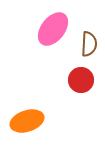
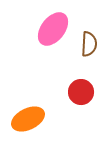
red circle: moved 12 px down
orange ellipse: moved 1 px right, 2 px up; rotated 8 degrees counterclockwise
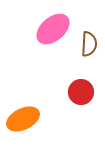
pink ellipse: rotated 12 degrees clockwise
orange ellipse: moved 5 px left
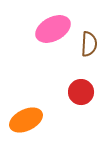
pink ellipse: rotated 12 degrees clockwise
orange ellipse: moved 3 px right, 1 px down
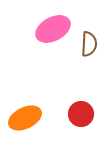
red circle: moved 22 px down
orange ellipse: moved 1 px left, 2 px up
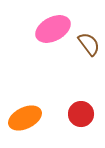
brown semicircle: rotated 40 degrees counterclockwise
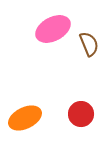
brown semicircle: rotated 15 degrees clockwise
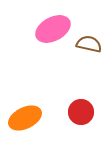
brown semicircle: rotated 55 degrees counterclockwise
red circle: moved 2 px up
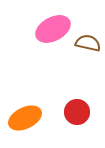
brown semicircle: moved 1 px left, 1 px up
red circle: moved 4 px left
